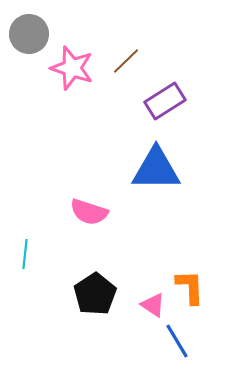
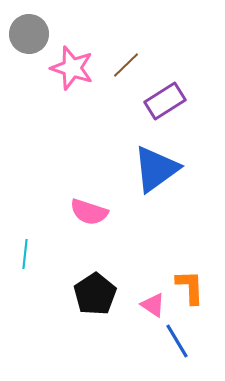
brown line: moved 4 px down
blue triangle: rotated 36 degrees counterclockwise
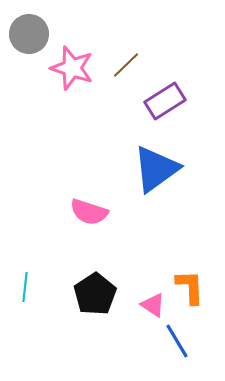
cyan line: moved 33 px down
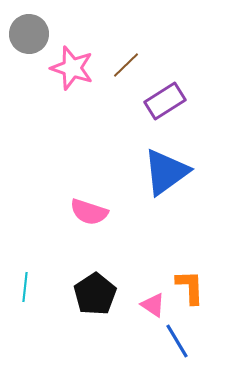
blue triangle: moved 10 px right, 3 px down
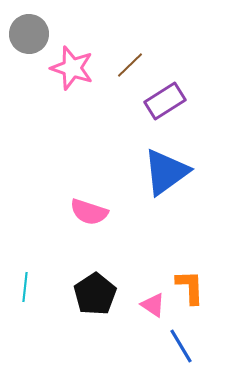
brown line: moved 4 px right
blue line: moved 4 px right, 5 px down
